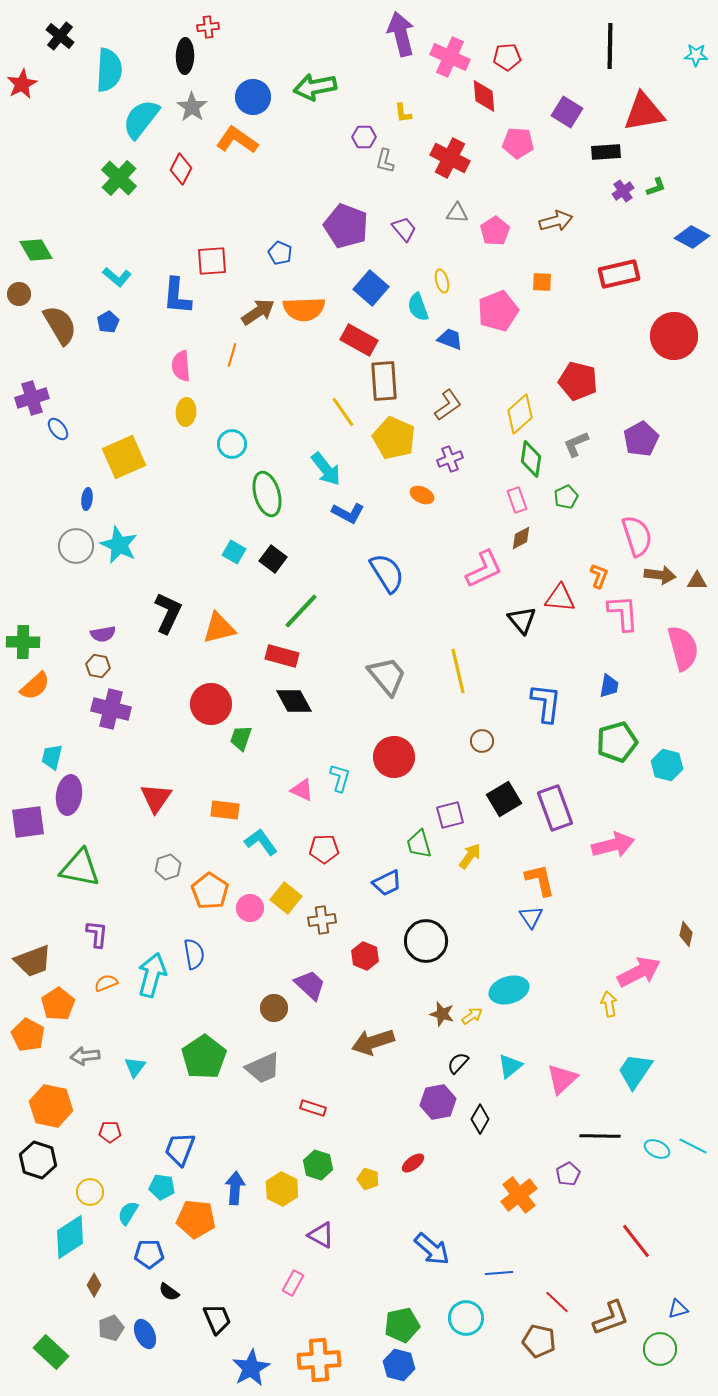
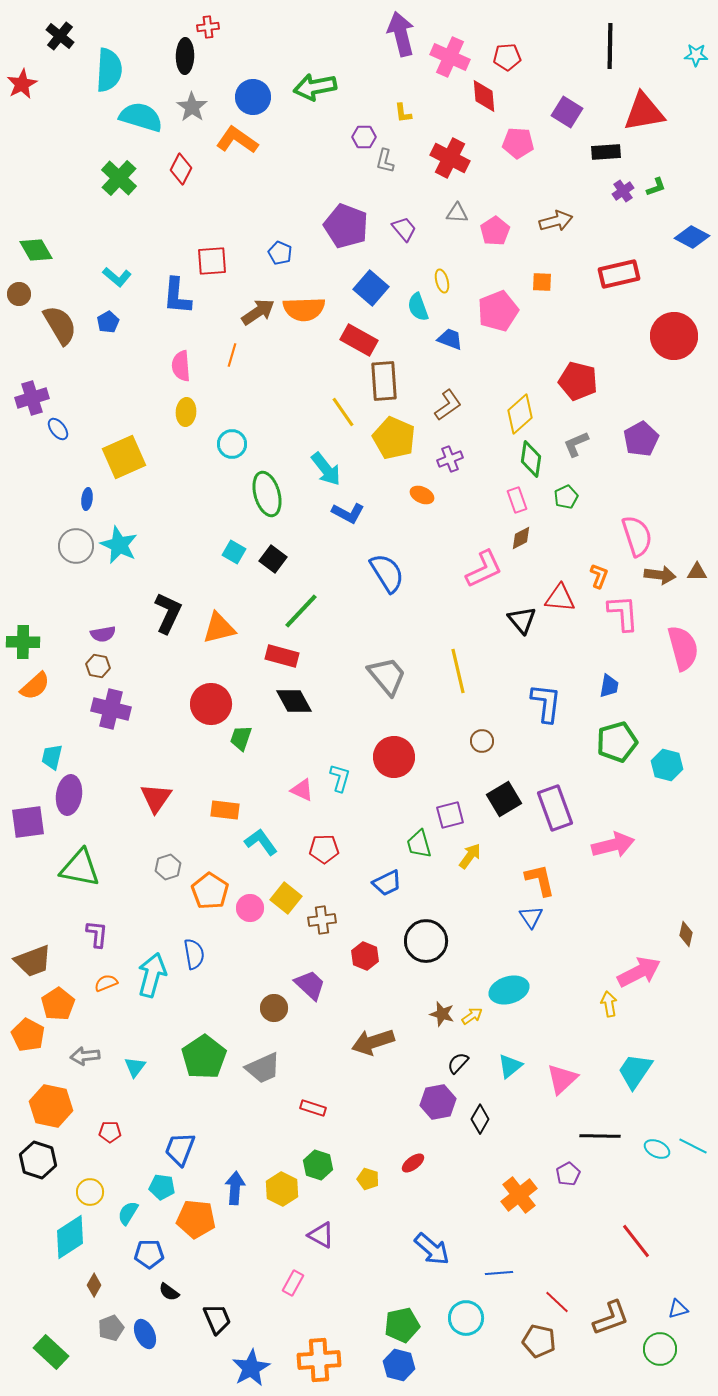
cyan semicircle at (141, 119): moved 2 px up; rotated 69 degrees clockwise
brown triangle at (697, 581): moved 9 px up
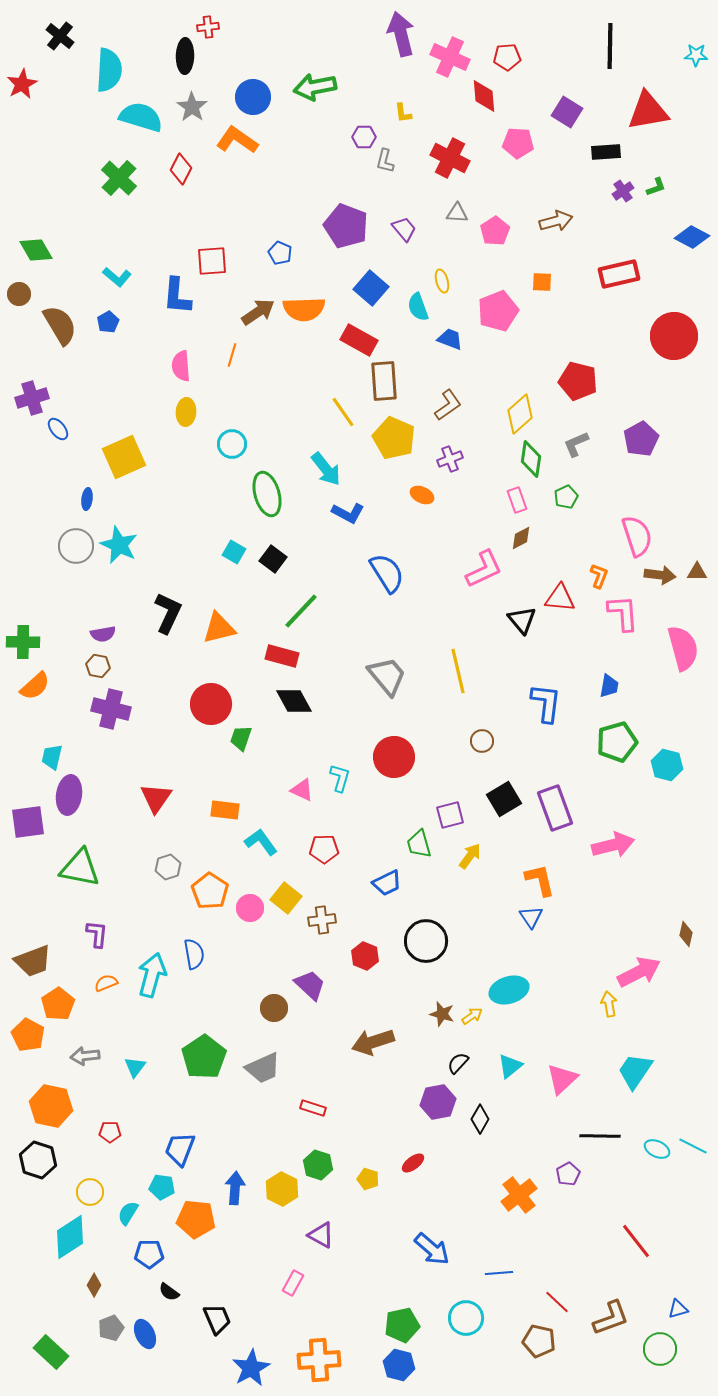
red triangle at (644, 112): moved 4 px right, 1 px up
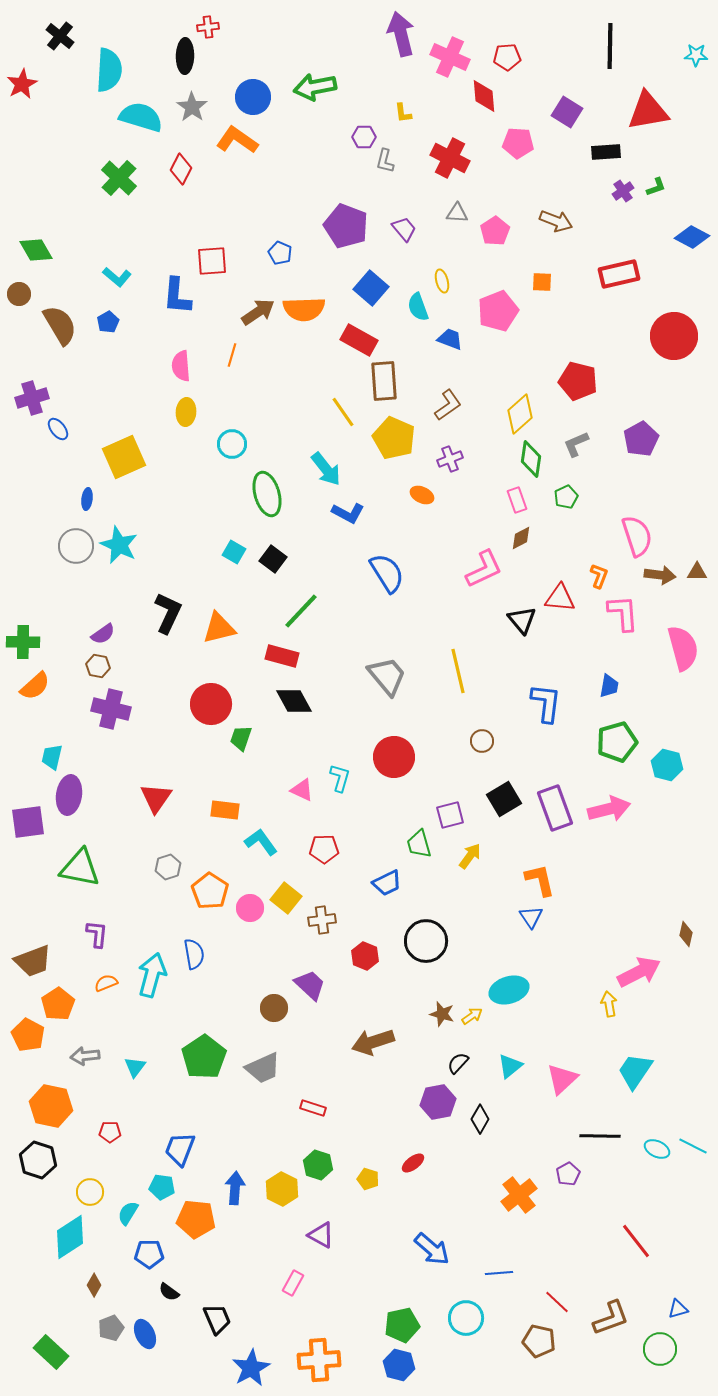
brown arrow at (556, 221): rotated 36 degrees clockwise
purple semicircle at (103, 634): rotated 25 degrees counterclockwise
pink arrow at (613, 845): moved 4 px left, 36 px up
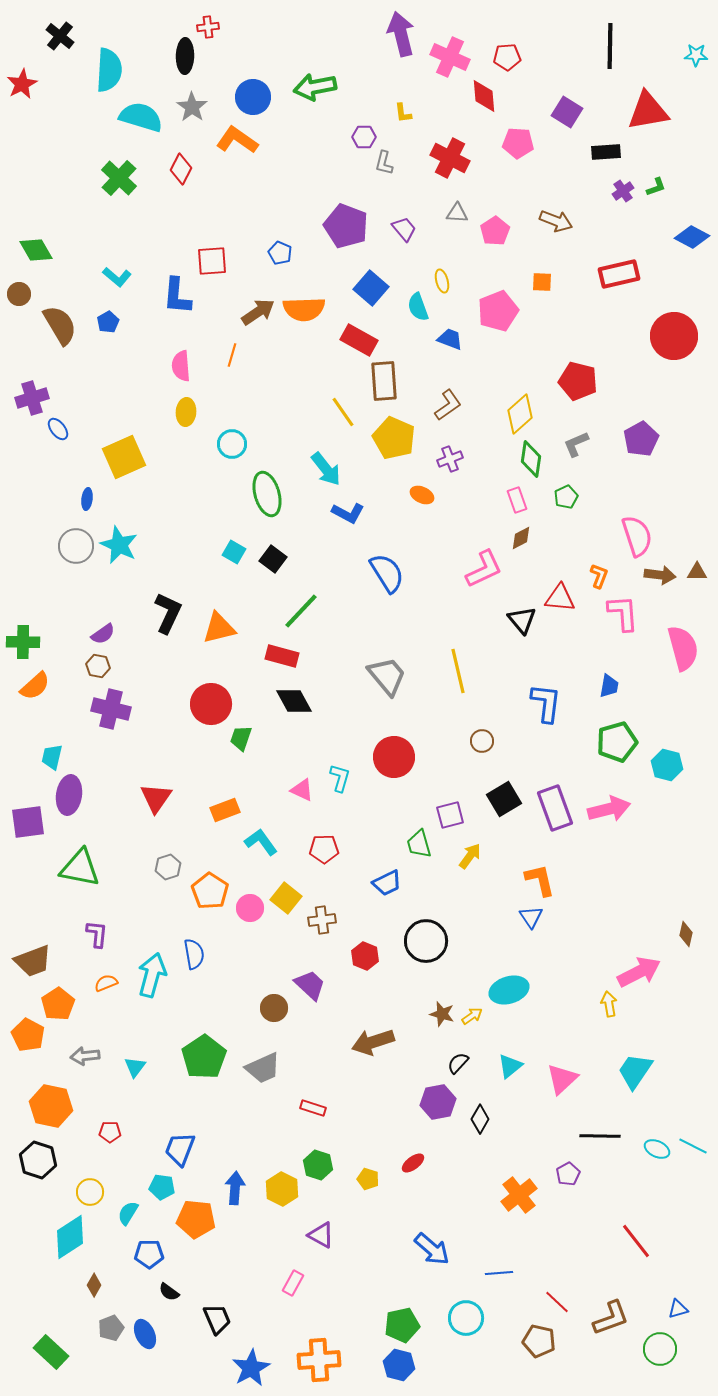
gray L-shape at (385, 161): moved 1 px left, 2 px down
orange rectangle at (225, 810): rotated 28 degrees counterclockwise
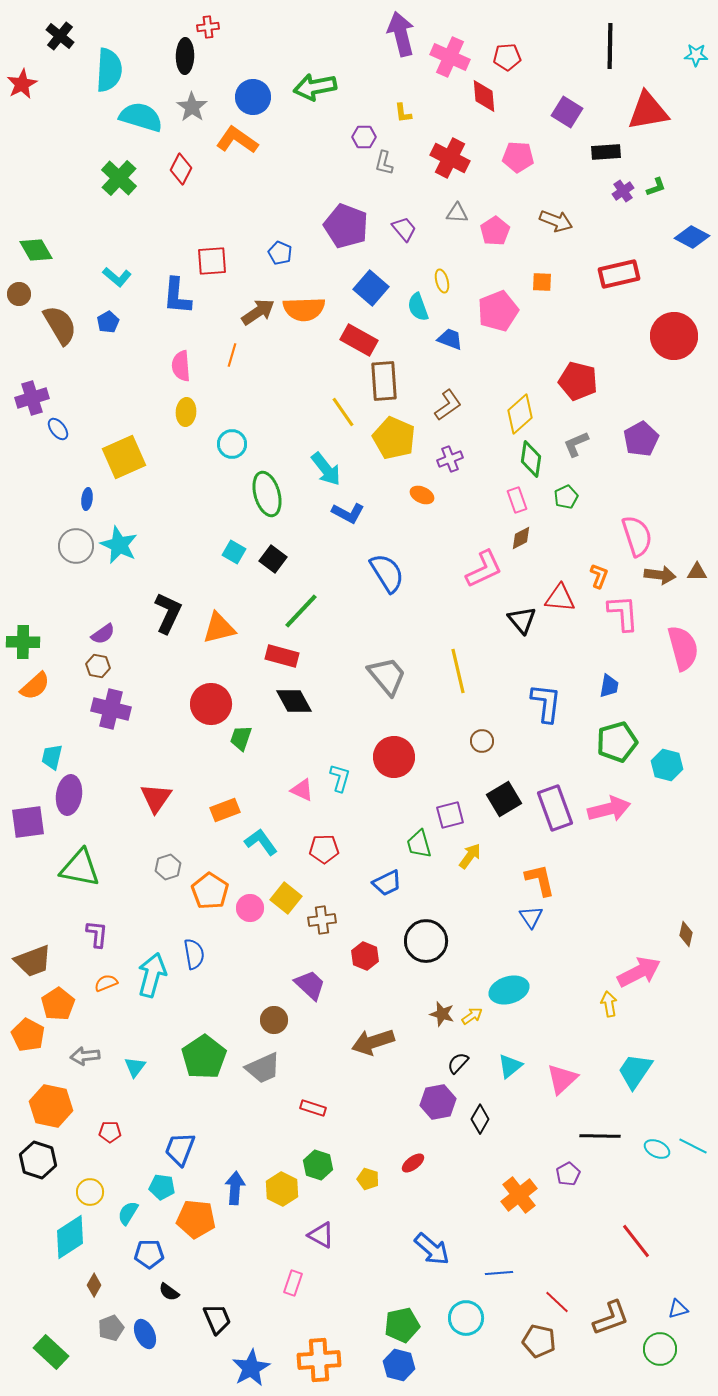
pink pentagon at (518, 143): moved 14 px down
brown circle at (274, 1008): moved 12 px down
pink rectangle at (293, 1283): rotated 10 degrees counterclockwise
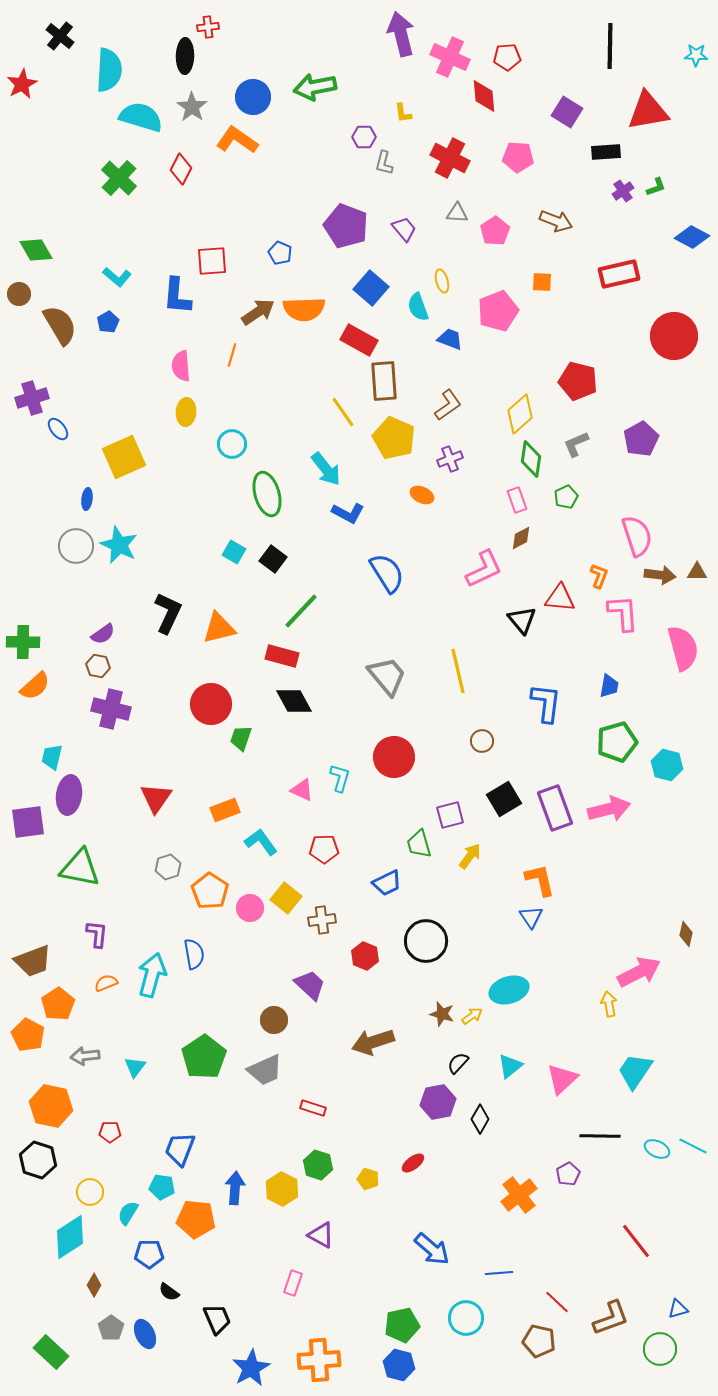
gray trapezoid at (263, 1068): moved 2 px right, 2 px down
gray pentagon at (111, 1328): rotated 15 degrees counterclockwise
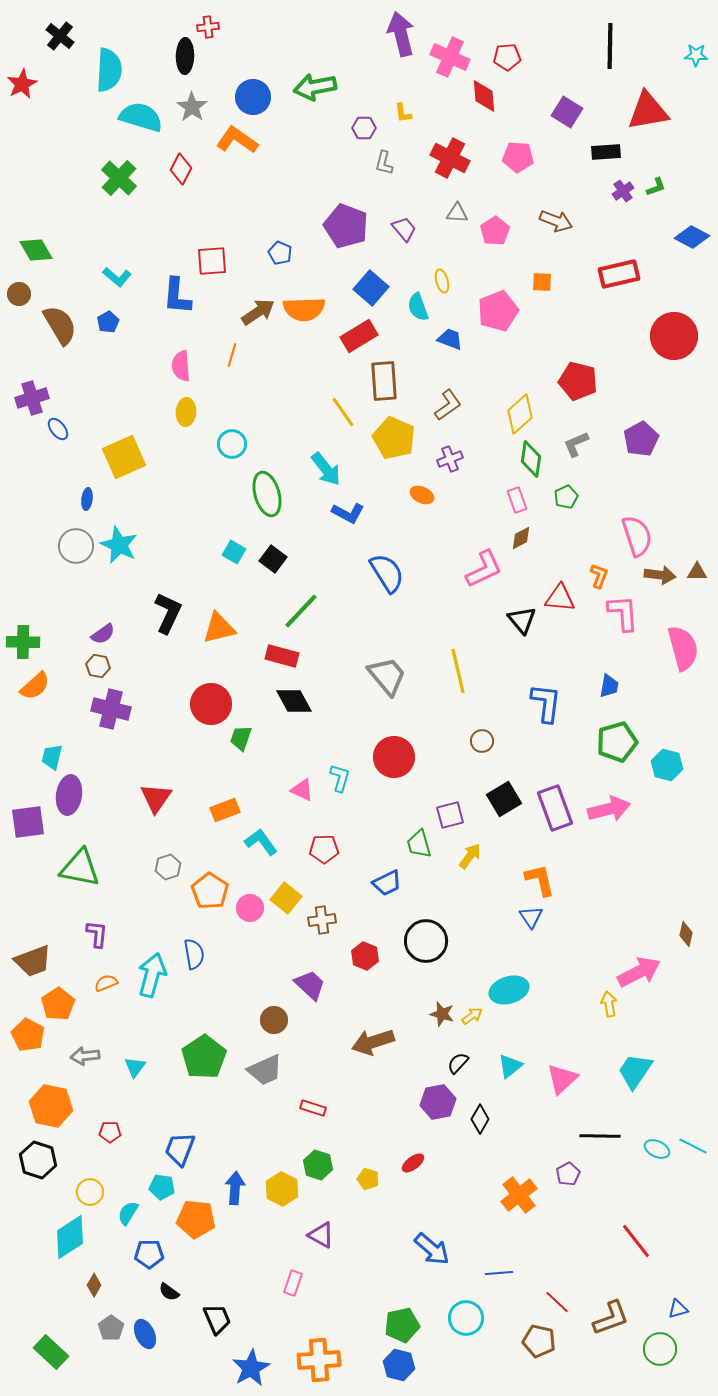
purple hexagon at (364, 137): moved 9 px up
red rectangle at (359, 340): moved 4 px up; rotated 60 degrees counterclockwise
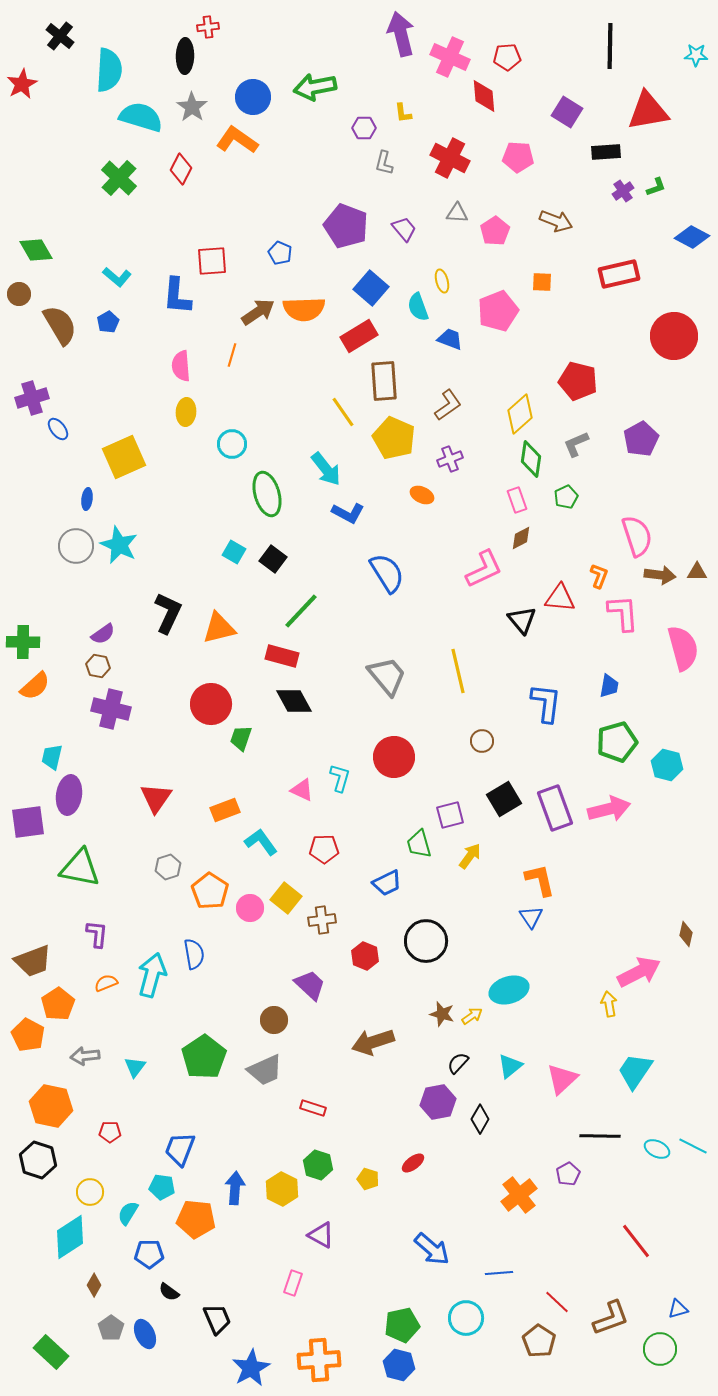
brown pentagon at (539, 1341): rotated 20 degrees clockwise
